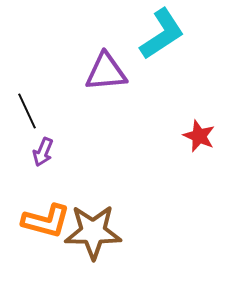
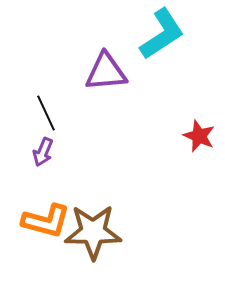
black line: moved 19 px right, 2 px down
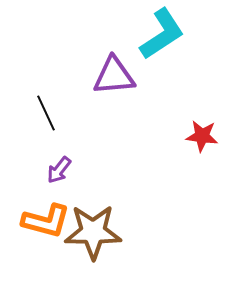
purple triangle: moved 8 px right, 4 px down
red star: moved 3 px right; rotated 16 degrees counterclockwise
purple arrow: moved 16 px right, 18 px down; rotated 16 degrees clockwise
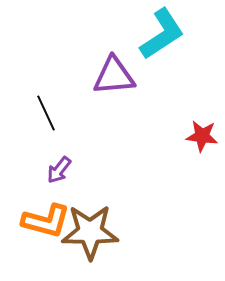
brown star: moved 3 px left
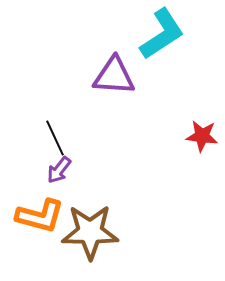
purple triangle: rotated 9 degrees clockwise
black line: moved 9 px right, 25 px down
orange L-shape: moved 6 px left, 5 px up
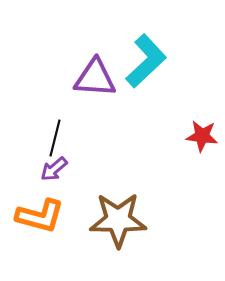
cyan L-shape: moved 16 px left, 27 px down; rotated 10 degrees counterclockwise
purple triangle: moved 19 px left, 2 px down
black line: rotated 39 degrees clockwise
purple arrow: moved 5 px left, 1 px up; rotated 12 degrees clockwise
brown star: moved 28 px right, 12 px up
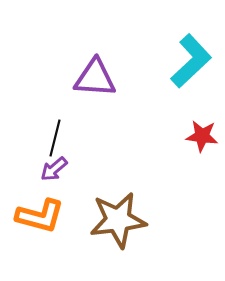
cyan L-shape: moved 45 px right
brown star: rotated 8 degrees counterclockwise
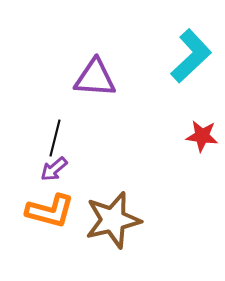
cyan L-shape: moved 5 px up
orange L-shape: moved 10 px right, 5 px up
brown star: moved 5 px left; rotated 6 degrees counterclockwise
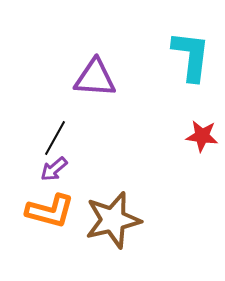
cyan L-shape: rotated 40 degrees counterclockwise
black line: rotated 15 degrees clockwise
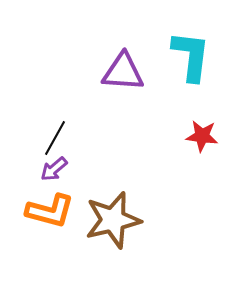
purple triangle: moved 28 px right, 6 px up
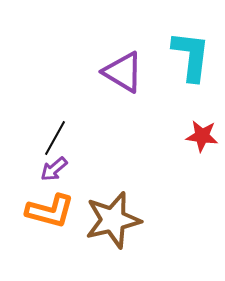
purple triangle: rotated 27 degrees clockwise
